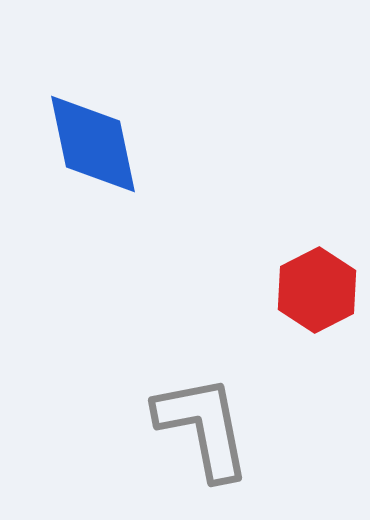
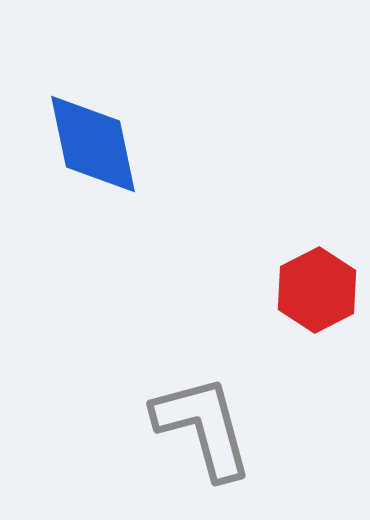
gray L-shape: rotated 4 degrees counterclockwise
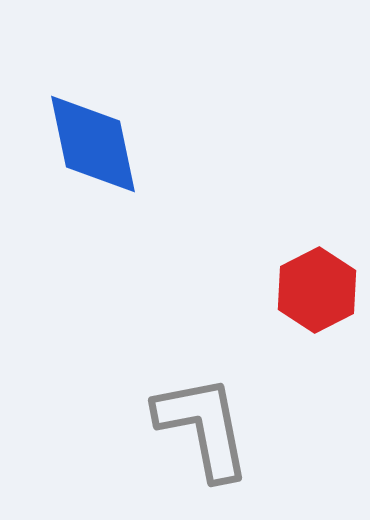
gray L-shape: rotated 4 degrees clockwise
